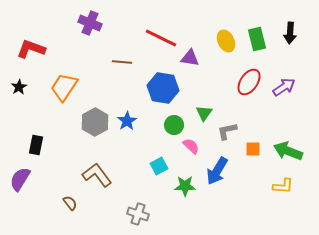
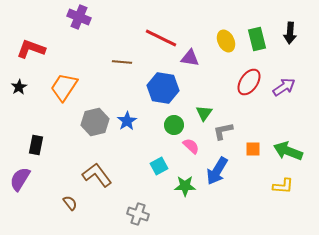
purple cross: moved 11 px left, 6 px up
gray hexagon: rotated 16 degrees clockwise
gray L-shape: moved 4 px left
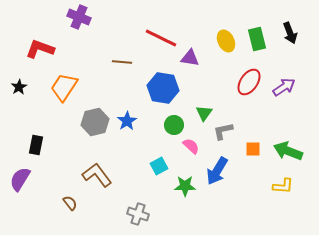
black arrow: rotated 25 degrees counterclockwise
red L-shape: moved 9 px right
